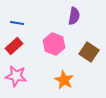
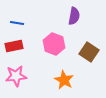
red rectangle: rotated 30 degrees clockwise
pink star: rotated 15 degrees counterclockwise
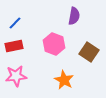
blue line: moved 2 px left; rotated 56 degrees counterclockwise
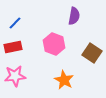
red rectangle: moved 1 px left, 1 px down
brown square: moved 3 px right, 1 px down
pink star: moved 1 px left
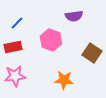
purple semicircle: rotated 72 degrees clockwise
blue line: moved 2 px right
pink hexagon: moved 3 px left, 4 px up
orange star: rotated 24 degrees counterclockwise
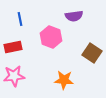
blue line: moved 3 px right, 4 px up; rotated 56 degrees counterclockwise
pink hexagon: moved 3 px up
pink star: moved 1 px left
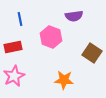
pink star: rotated 20 degrees counterclockwise
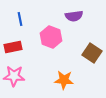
pink star: rotated 30 degrees clockwise
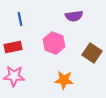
pink hexagon: moved 3 px right, 6 px down
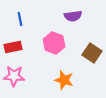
purple semicircle: moved 1 px left
orange star: rotated 12 degrees clockwise
